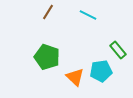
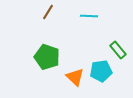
cyan line: moved 1 px right, 1 px down; rotated 24 degrees counterclockwise
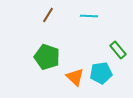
brown line: moved 3 px down
cyan pentagon: moved 2 px down
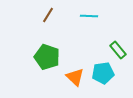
cyan pentagon: moved 2 px right
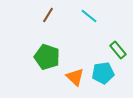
cyan line: rotated 36 degrees clockwise
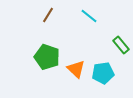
green rectangle: moved 3 px right, 5 px up
orange triangle: moved 1 px right, 8 px up
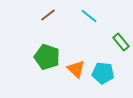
brown line: rotated 21 degrees clockwise
green rectangle: moved 3 px up
cyan pentagon: rotated 15 degrees clockwise
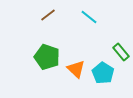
cyan line: moved 1 px down
green rectangle: moved 10 px down
cyan pentagon: rotated 25 degrees clockwise
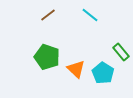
cyan line: moved 1 px right, 2 px up
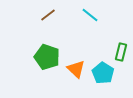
green rectangle: rotated 54 degrees clockwise
